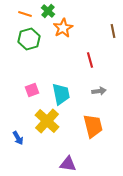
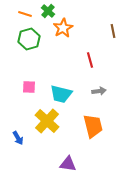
pink square: moved 3 px left, 3 px up; rotated 24 degrees clockwise
cyan trapezoid: rotated 115 degrees clockwise
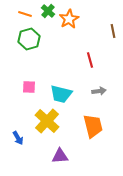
orange star: moved 6 px right, 9 px up
purple triangle: moved 8 px left, 8 px up; rotated 12 degrees counterclockwise
